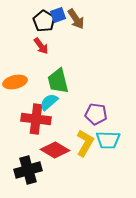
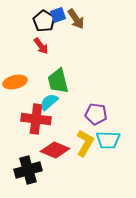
red diamond: rotated 8 degrees counterclockwise
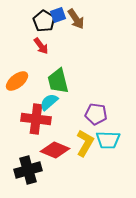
orange ellipse: moved 2 px right, 1 px up; rotated 25 degrees counterclockwise
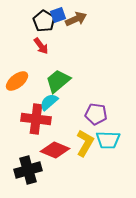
brown arrow: rotated 80 degrees counterclockwise
green trapezoid: rotated 64 degrees clockwise
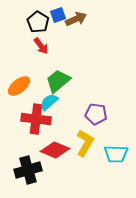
black pentagon: moved 6 px left, 1 px down
orange ellipse: moved 2 px right, 5 px down
cyan trapezoid: moved 8 px right, 14 px down
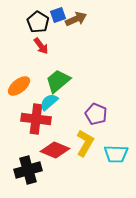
purple pentagon: rotated 15 degrees clockwise
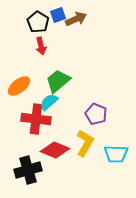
red arrow: rotated 24 degrees clockwise
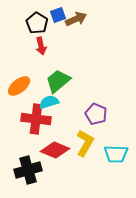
black pentagon: moved 1 px left, 1 px down
cyan semicircle: rotated 24 degrees clockwise
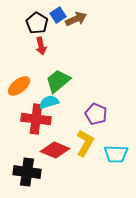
blue square: rotated 14 degrees counterclockwise
black cross: moved 1 px left, 2 px down; rotated 24 degrees clockwise
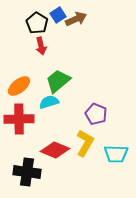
red cross: moved 17 px left; rotated 8 degrees counterclockwise
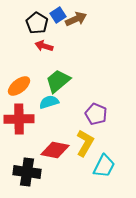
red arrow: moved 3 px right; rotated 120 degrees clockwise
red diamond: rotated 12 degrees counterclockwise
cyan trapezoid: moved 12 px left, 12 px down; rotated 65 degrees counterclockwise
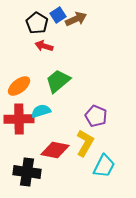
cyan semicircle: moved 8 px left, 9 px down
purple pentagon: moved 2 px down
